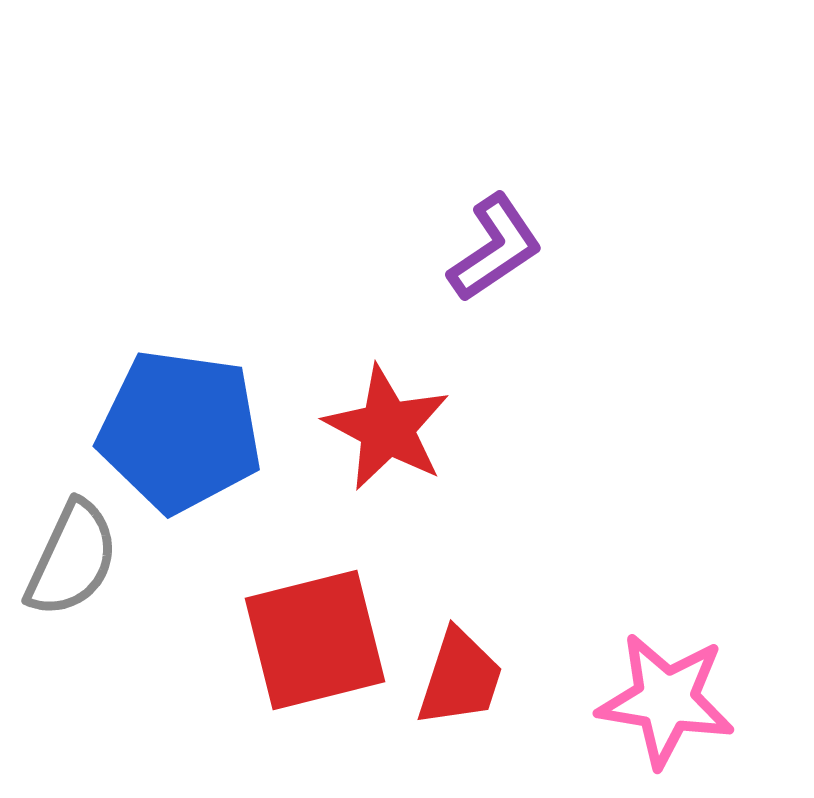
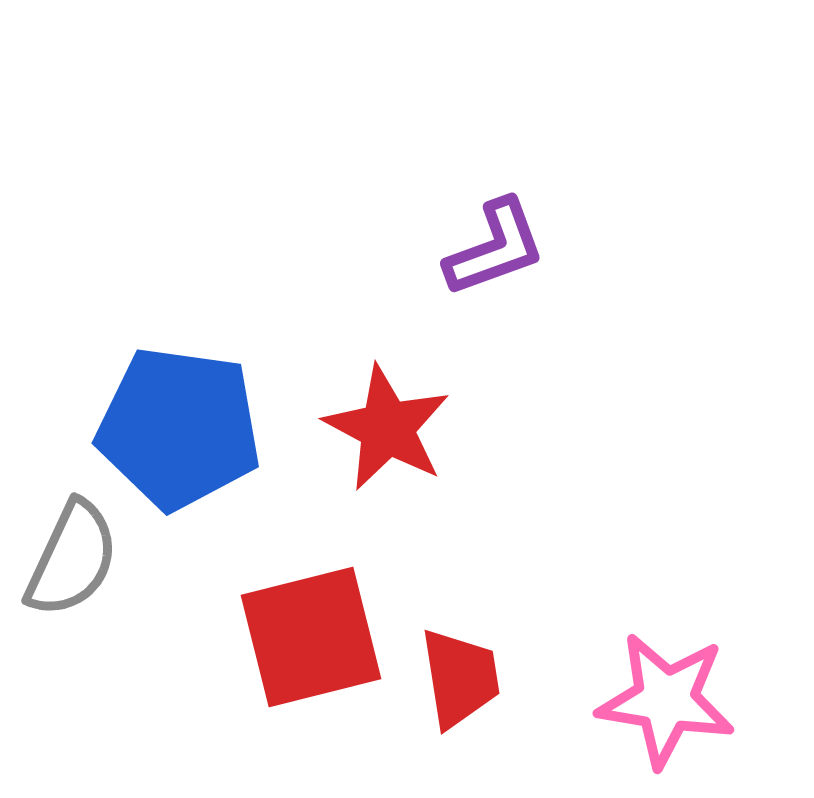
purple L-shape: rotated 14 degrees clockwise
blue pentagon: moved 1 px left, 3 px up
red square: moved 4 px left, 3 px up
red trapezoid: rotated 27 degrees counterclockwise
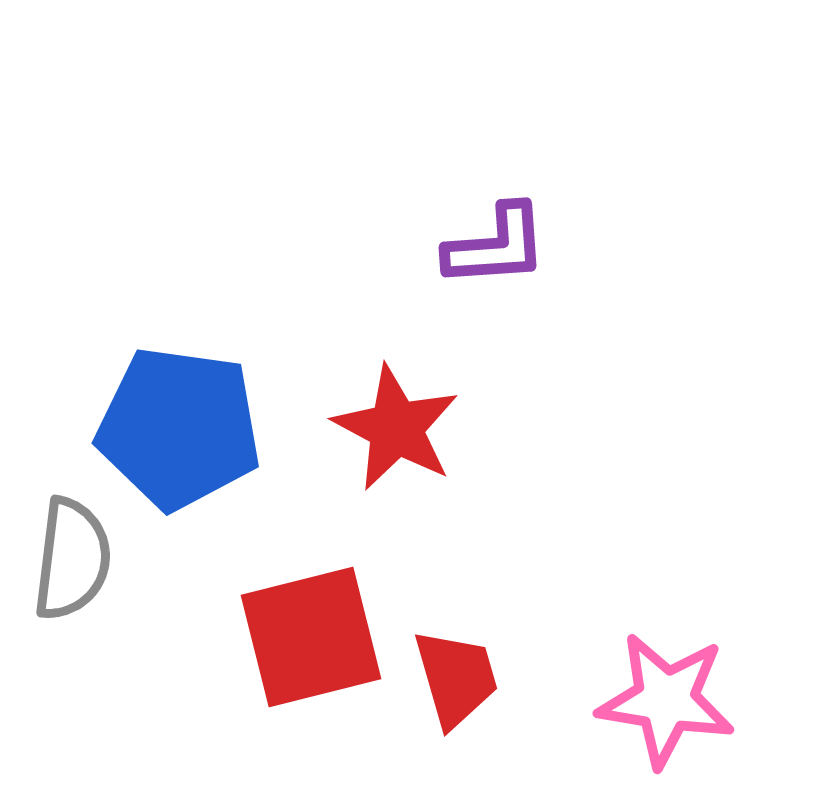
purple L-shape: moved 1 px right, 2 px up; rotated 16 degrees clockwise
red star: moved 9 px right
gray semicircle: rotated 18 degrees counterclockwise
red trapezoid: moved 4 px left; rotated 7 degrees counterclockwise
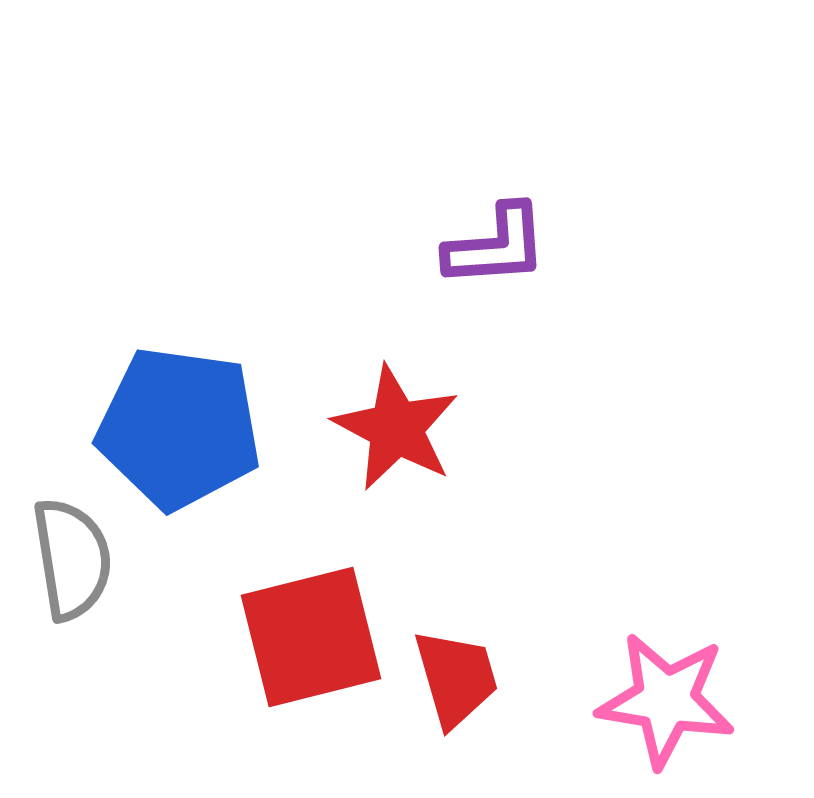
gray semicircle: rotated 16 degrees counterclockwise
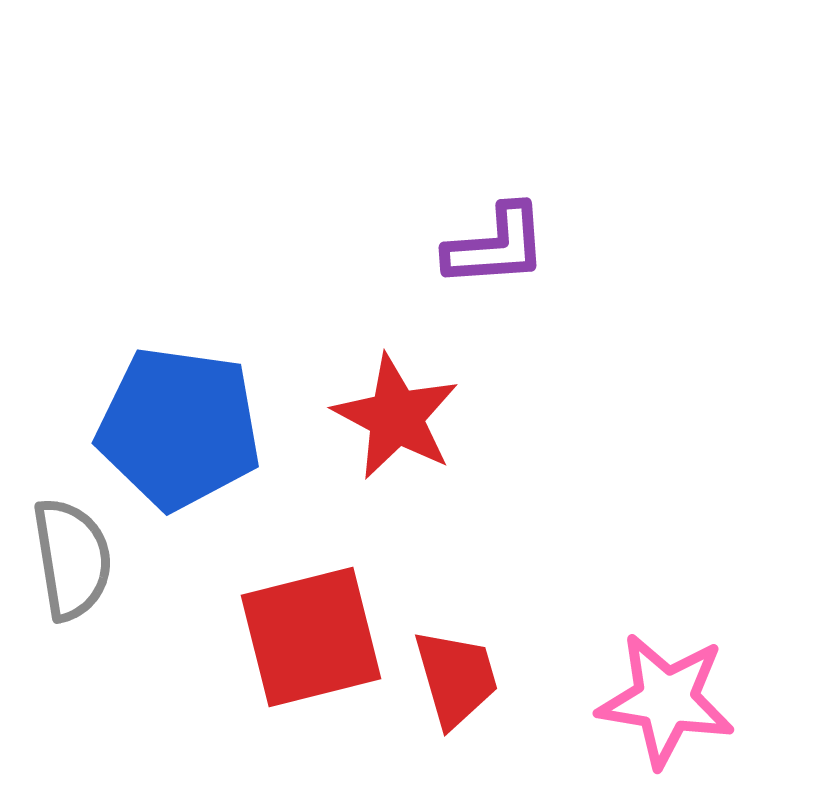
red star: moved 11 px up
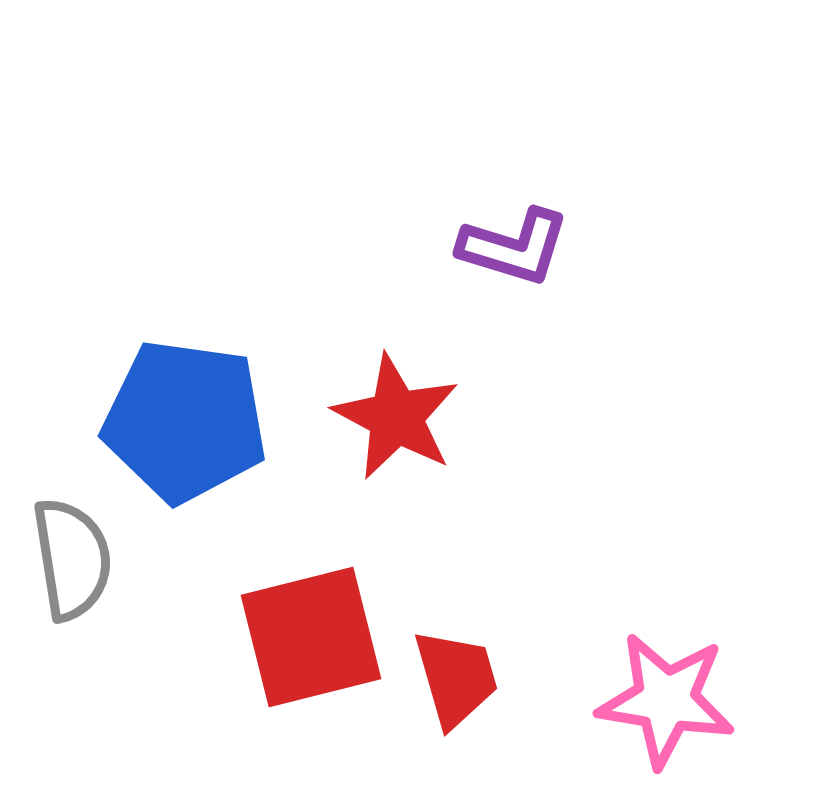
purple L-shape: moved 18 px right, 1 px down; rotated 21 degrees clockwise
blue pentagon: moved 6 px right, 7 px up
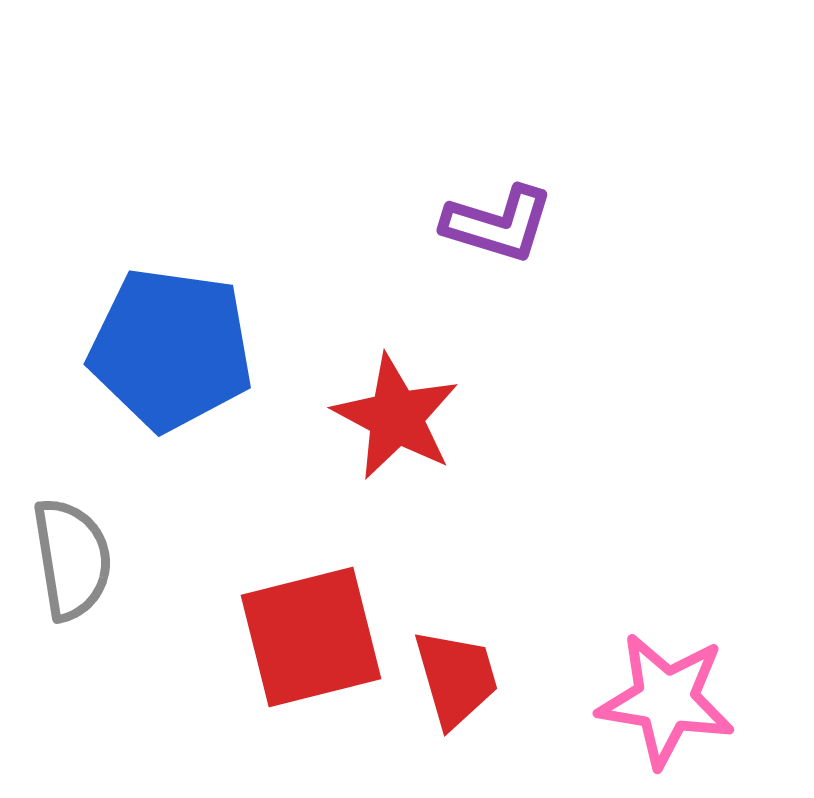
purple L-shape: moved 16 px left, 23 px up
blue pentagon: moved 14 px left, 72 px up
